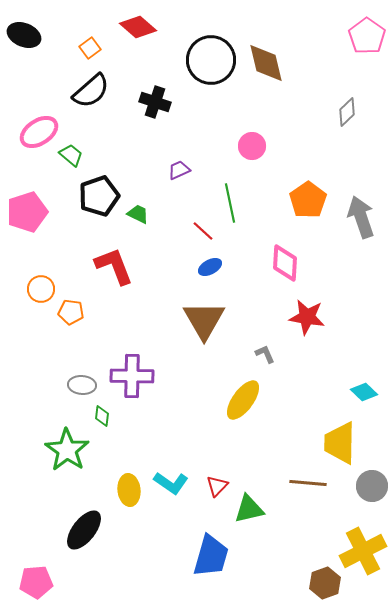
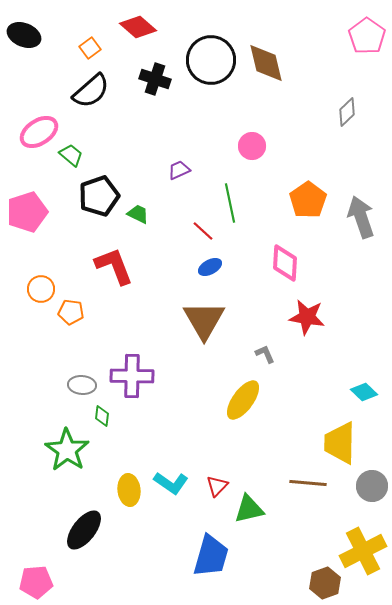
black cross at (155, 102): moved 23 px up
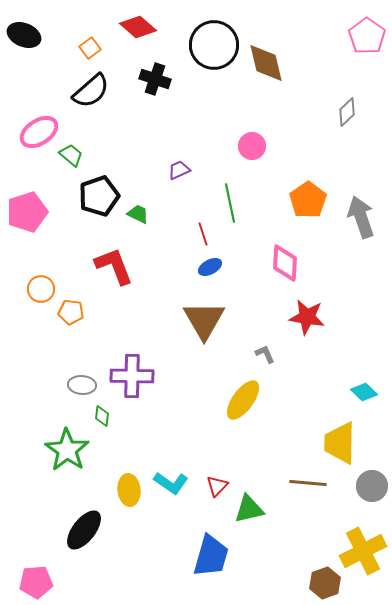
black circle at (211, 60): moved 3 px right, 15 px up
red line at (203, 231): moved 3 px down; rotated 30 degrees clockwise
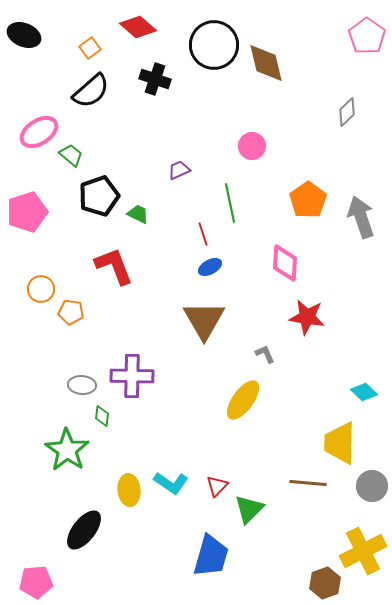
green triangle at (249, 509): rotated 32 degrees counterclockwise
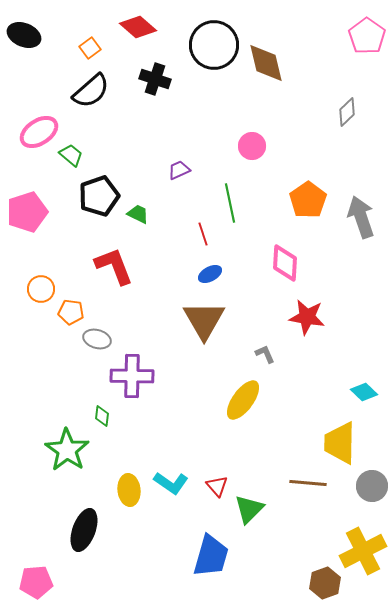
blue ellipse at (210, 267): moved 7 px down
gray ellipse at (82, 385): moved 15 px right, 46 px up; rotated 12 degrees clockwise
red triangle at (217, 486): rotated 25 degrees counterclockwise
black ellipse at (84, 530): rotated 18 degrees counterclockwise
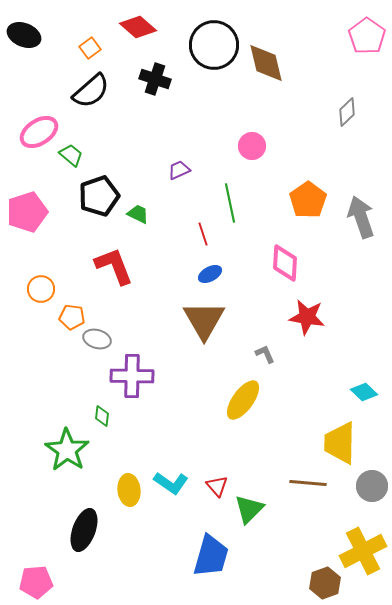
orange pentagon at (71, 312): moved 1 px right, 5 px down
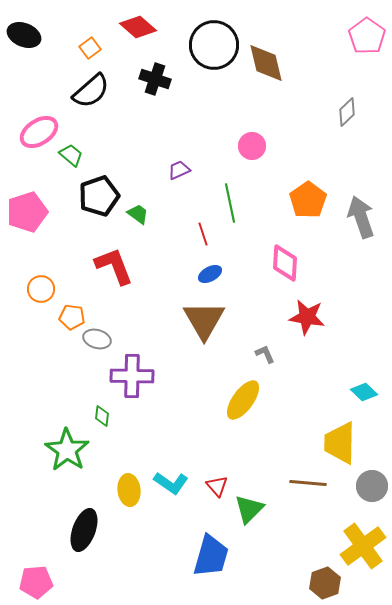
green trapezoid at (138, 214): rotated 10 degrees clockwise
yellow cross at (363, 551): moved 5 px up; rotated 9 degrees counterclockwise
